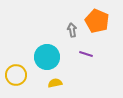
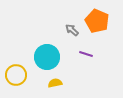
gray arrow: rotated 40 degrees counterclockwise
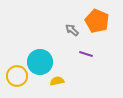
cyan circle: moved 7 px left, 5 px down
yellow circle: moved 1 px right, 1 px down
yellow semicircle: moved 2 px right, 2 px up
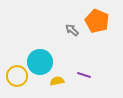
purple line: moved 2 px left, 21 px down
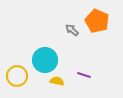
cyan circle: moved 5 px right, 2 px up
yellow semicircle: rotated 24 degrees clockwise
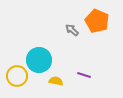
cyan circle: moved 6 px left
yellow semicircle: moved 1 px left
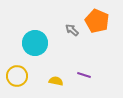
cyan circle: moved 4 px left, 17 px up
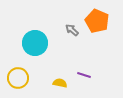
yellow circle: moved 1 px right, 2 px down
yellow semicircle: moved 4 px right, 2 px down
